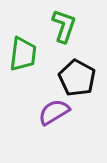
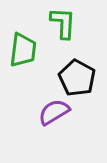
green L-shape: moved 1 px left, 3 px up; rotated 16 degrees counterclockwise
green trapezoid: moved 4 px up
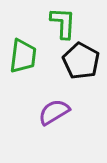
green trapezoid: moved 6 px down
black pentagon: moved 4 px right, 17 px up
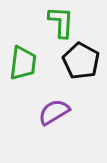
green L-shape: moved 2 px left, 1 px up
green trapezoid: moved 7 px down
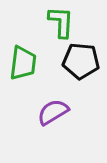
black pentagon: rotated 24 degrees counterclockwise
purple semicircle: moved 1 px left
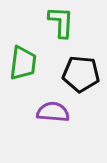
black pentagon: moved 13 px down
purple semicircle: rotated 36 degrees clockwise
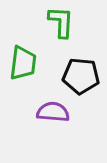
black pentagon: moved 2 px down
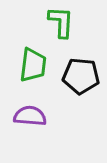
green trapezoid: moved 10 px right, 2 px down
purple semicircle: moved 23 px left, 4 px down
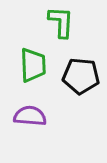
green trapezoid: rotated 9 degrees counterclockwise
